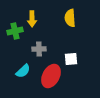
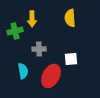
cyan semicircle: rotated 56 degrees counterclockwise
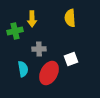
white square: rotated 16 degrees counterclockwise
cyan semicircle: moved 2 px up
red ellipse: moved 2 px left, 3 px up
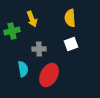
yellow arrow: rotated 21 degrees counterclockwise
green cross: moved 3 px left
white square: moved 15 px up
red ellipse: moved 2 px down
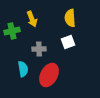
white square: moved 3 px left, 2 px up
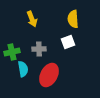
yellow semicircle: moved 3 px right, 1 px down
green cross: moved 21 px down
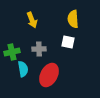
yellow arrow: moved 1 px down
white square: rotated 32 degrees clockwise
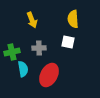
gray cross: moved 1 px up
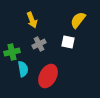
yellow semicircle: moved 5 px right, 1 px down; rotated 42 degrees clockwise
gray cross: moved 4 px up; rotated 24 degrees counterclockwise
red ellipse: moved 1 px left, 1 px down
